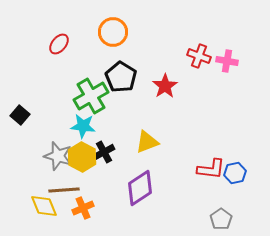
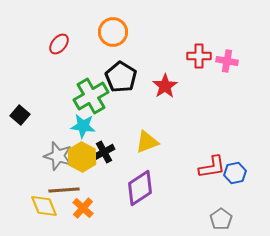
red cross: rotated 20 degrees counterclockwise
red L-shape: moved 1 px right, 2 px up; rotated 16 degrees counterclockwise
orange cross: rotated 25 degrees counterclockwise
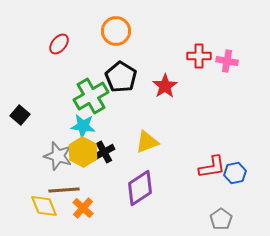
orange circle: moved 3 px right, 1 px up
yellow hexagon: moved 1 px right, 5 px up
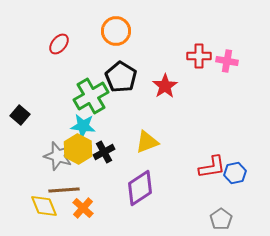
yellow hexagon: moved 5 px left, 3 px up
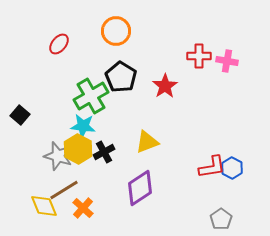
blue hexagon: moved 3 px left, 5 px up; rotated 20 degrees counterclockwise
brown line: rotated 28 degrees counterclockwise
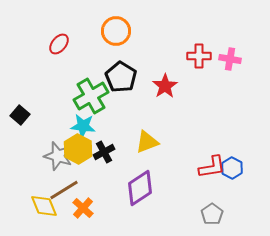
pink cross: moved 3 px right, 2 px up
gray pentagon: moved 9 px left, 5 px up
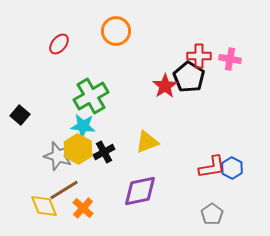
black pentagon: moved 68 px right
purple diamond: moved 3 px down; rotated 21 degrees clockwise
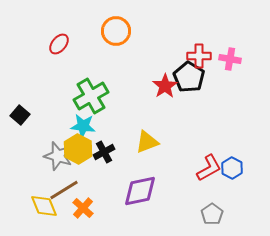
red L-shape: moved 3 px left, 1 px down; rotated 20 degrees counterclockwise
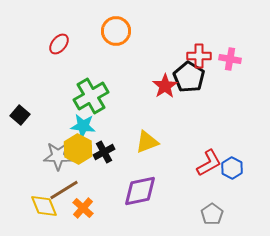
gray star: rotated 16 degrees counterclockwise
red L-shape: moved 5 px up
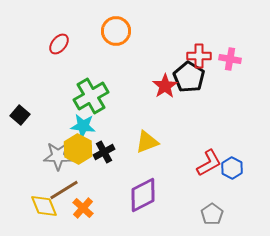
purple diamond: moved 3 px right, 4 px down; rotated 15 degrees counterclockwise
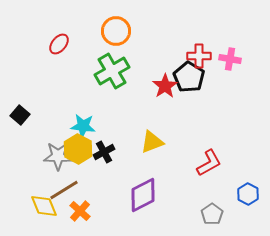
green cross: moved 21 px right, 25 px up
yellow triangle: moved 5 px right
blue hexagon: moved 16 px right, 26 px down
orange cross: moved 3 px left, 3 px down
